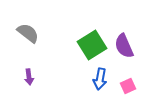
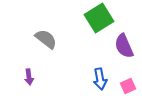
gray semicircle: moved 18 px right, 6 px down
green square: moved 7 px right, 27 px up
blue arrow: rotated 20 degrees counterclockwise
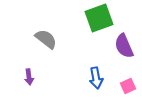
green square: rotated 12 degrees clockwise
blue arrow: moved 4 px left, 1 px up
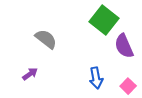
green square: moved 5 px right, 2 px down; rotated 32 degrees counterclockwise
purple arrow: moved 1 px right, 3 px up; rotated 119 degrees counterclockwise
pink square: rotated 21 degrees counterclockwise
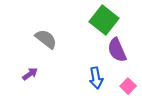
purple semicircle: moved 7 px left, 4 px down
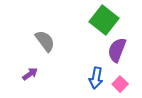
gray semicircle: moved 1 px left, 2 px down; rotated 15 degrees clockwise
purple semicircle: rotated 45 degrees clockwise
blue arrow: rotated 20 degrees clockwise
pink square: moved 8 px left, 2 px up
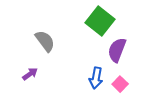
green square: moved 4 px left, 1 px down
